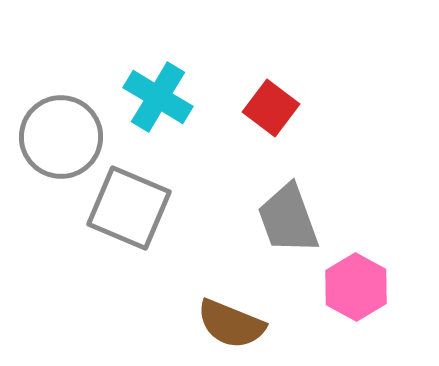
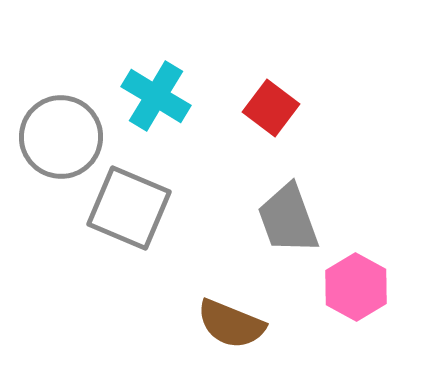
cyan cross: moved 2 px left, 1 px up
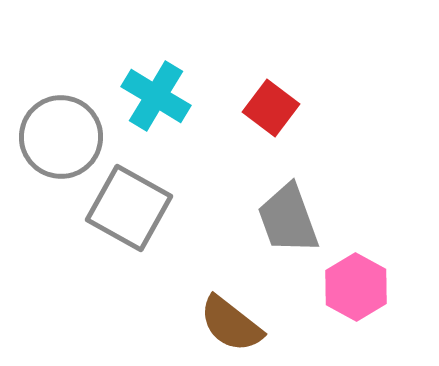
gray square: rotated 6 degrees clockwise
brown semicircle: rotated 16 degrees clockwise
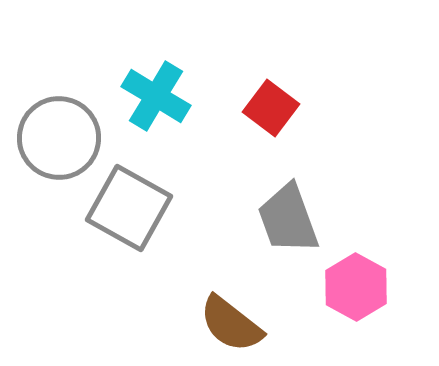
gray circle: moved 2 px left, 1 px down
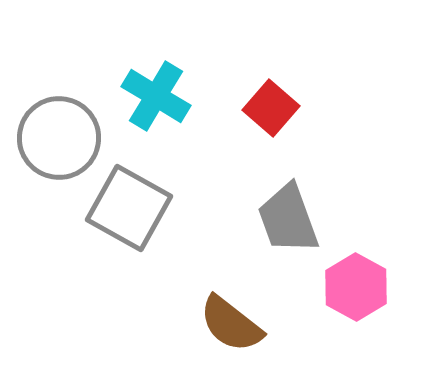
red square: rotated 4 degrees clockwise
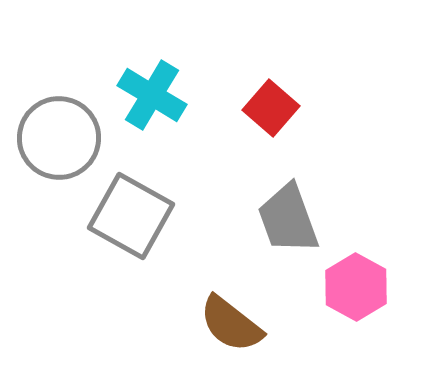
cyan cross: moved 4 px left, 1 px up
gray square: moved 2 px right, 8 px down
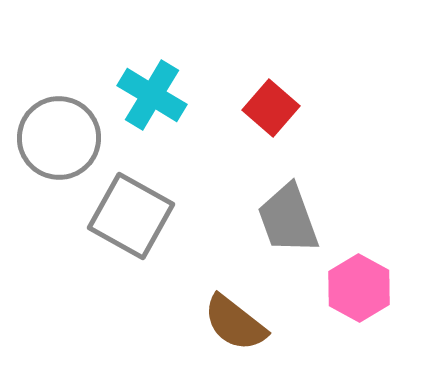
pink hexagon: moved 3 px right, 1 px down
brown semicircle: moved 4 px right, 1 px up
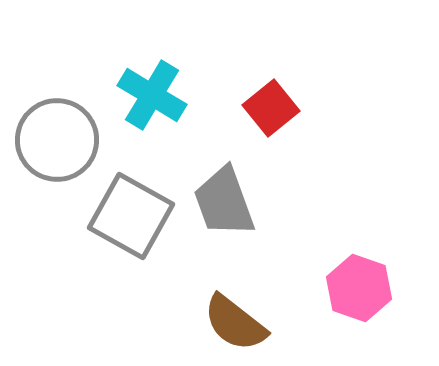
red square: rotated 10 degrees clockwise
gray circle: moved 2 px left, 2 px down
gray trapezoid: moved 64 px left, 17 px up
pink hexagon: rotated 10 degrees counterclockwise
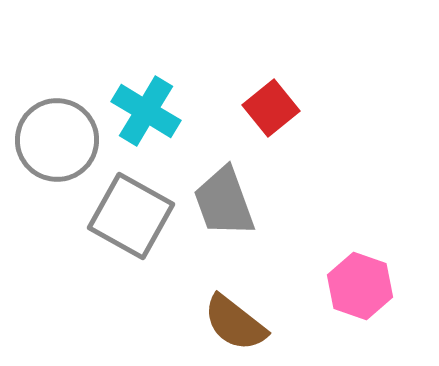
cyan cross: moved 6 px left, 16 px down
pink hexagon: moved 1 px right, 2 px up
